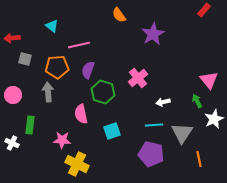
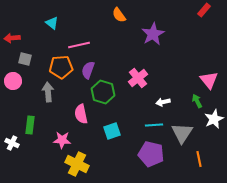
cyan triangle: moved 3 px up
orange pentagon: moved 4 px right
pink circle: moved 14 px up
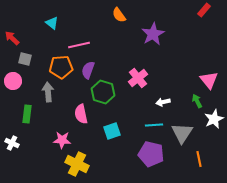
red arrow: rotated 49 degrees clockwise
green rectangle: moved 3 px left, 11 px up
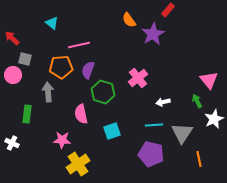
red rectangle: moved 36 px left
orange semicircle: moved 10 px right, 5 px down
pink circle: moved 6 px up
yellow cross: moved 1 px right; rotated 30 degrees clockwise
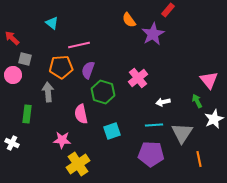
purple pentagon: rotated 10 degrees counterclockwise
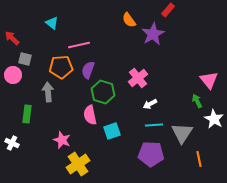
white arrow: moved 13 px left, 2 px down; rotated 16 degrees counterclockwise
pink semicircle: moved 9 px right, 1 px down
white star: rotated 18 degrees counterclockwise
pink star: rotated 18 degrees clockwise
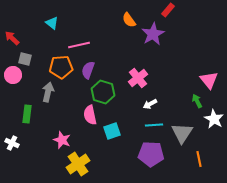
gray arrow: rotated 18 degrees clockwise
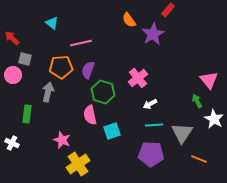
pink line: moved 2 px right, 2 px up
orange line: rotated 56 degrees counterclockwise
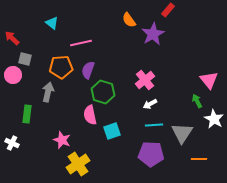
pink cross: moved 7 px right, 2 px down
orange line: rotated 21 degrees counterclockwise
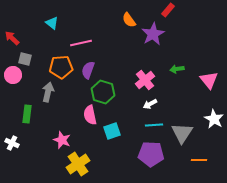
green arrow: moved 20 px left, 32 px up; rotated 72 degrees counterclockwise
orange line: moved 1 px down
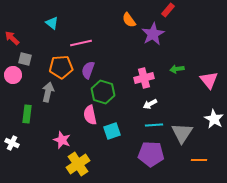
pink cross: moved 1 px left, 2 px up; rotated 24 degrees clockwise
